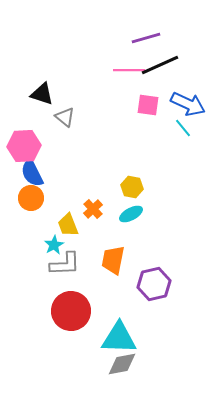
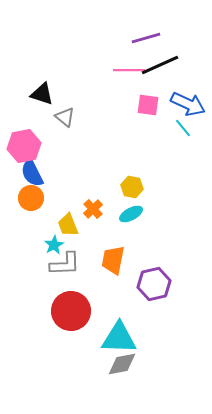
pink hexagon: rotated 8 degrees counterclockwise
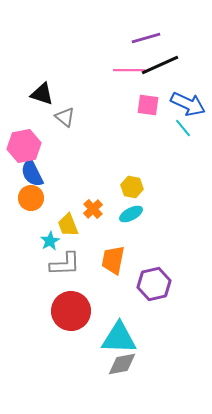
cyan star: moved 4 px left, 4 px up
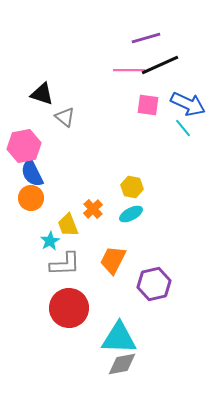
orange trapezoid: rotated 16 degrees clockwise
red circle: moved 2 px left, 3 px up
